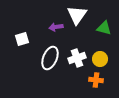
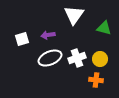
white triangle: moved 3 px left
purple arrow: moved 8 px left, 8 px down
white ellipse: rotated 45 degrees clockwise
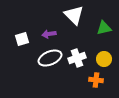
white triangle: rotated 20 degrees counterclockwise
green triangle: rotated 28 degrees counterclockwise
purple arrow: moved 1 px right, 1 px up
yellow circle: moved 4 px right
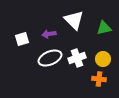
white triangle: moved 5 px down
yellow circle: moved 1 px left
orange cross: moved 3 px right, 1 px up
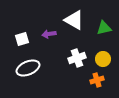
white triangle: rotated 15 degrees counterclockwise
white ellipse: moved 22 px left, 10 px down
orange cross: moved 2 px left, 1 px down; rotated 24 degrees counterclockwise
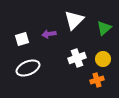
white triangle: rotated 45 degrees clockwise
green triangle: rotated 28 degrees counterclockwise
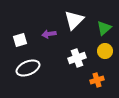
white square: moved 2 px left, 1 px down
yellow circle: moved 2 px right, 8 px up
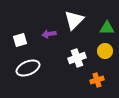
green triangle: moved 3 px right; rotated 42 degrees clockwise
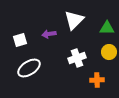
yellow circle: moved 4 px right, 1 px down
white ellipse: moved 1 px right; rotated 10 degrees counterclockwise
orange cross: rotated 16 degrees clockwise
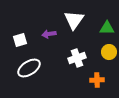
white triangle: rotated 10 degrees counterclockwise
